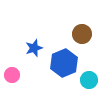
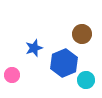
cyan circle: moved 3 px left
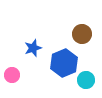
blue star: moved 1 px left
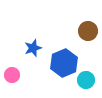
brown circle: moved 6 px right, 3 px up
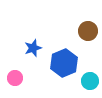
pink circle: moved 3 px right, 3 px down
cyan circle: moved 4 px right, 1 px down
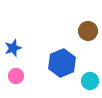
blue star: moved 20 px left
blue hexagon: moved 2 px left
pink circle: moved 1 px right, 2 px up
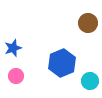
brown circle: moved 8 px up
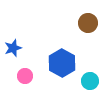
blue hexagon: rotated 8 degrees counterclockwise
pink circle: moved 9 px right
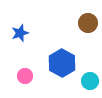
blue star: moved 7 px right, 15 px up
